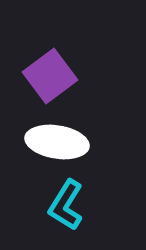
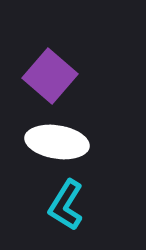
purple square: rotated 12 degrees counterclockwise
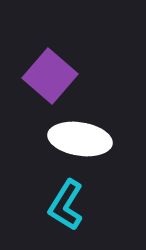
white ellipse: moved 23 px right, 3 px up
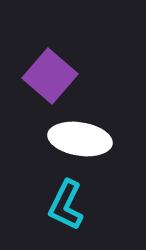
cyan L-shape: rotated 6 degrees counterclockwise
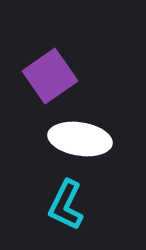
purple square: rotated 14 degrees clockwise
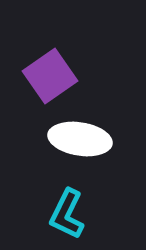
cyan L-shape: moved 1 px right, 9 px down
